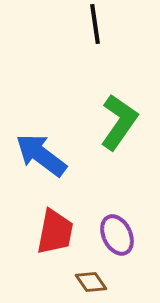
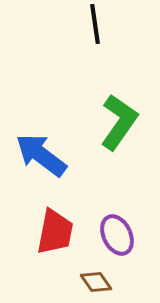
brown diamond: moved 5 px right
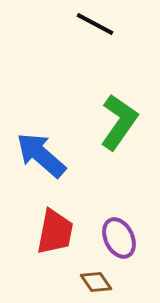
black line: rotated 54 degrees counterclockwise
blue arrow: rotated 4 degrees clockwise
purple ellipse: moved 2 px right, 3 px down
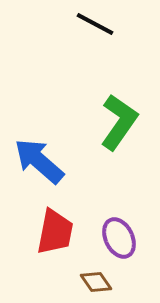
blue arrow: moved 2 px left, 6 px down
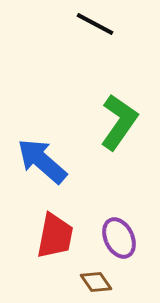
blue arrow: moved 3 px right
red trapezoid: moved 4 px down
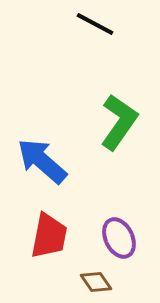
red trapezoid: moved 6 px left
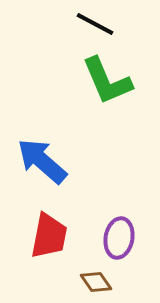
green L-shape: moved 12 px left, 41 px up; rotated 122 degrees clockwise
purple ellipse: rotated 36 degrees clockwise
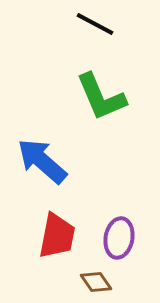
green L-shape: moved 6 px left, 16 px down
red trapezoid: moved 8 px right
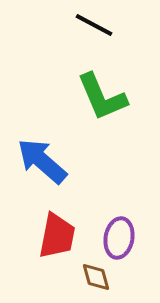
black line: moved 1 px left, 1 px down
green L-shape: moved 1 px right
brown diamond: moved 5 px up; rotated 20 degrees clockwise
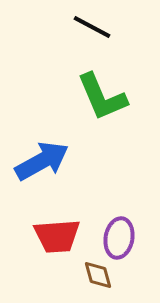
black line: moved 2 px left, 2 px down
blue arrow: rotated 110 degrees clockwise
red trapezoid: rotated 75 degrees clockwise
brown diamond: moved 2 px right, 2 px up
